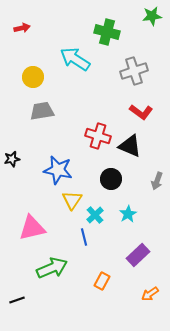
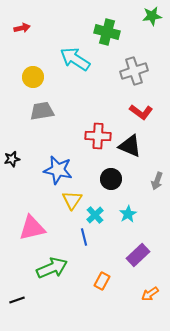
red cross: rotated 15 degrees counterclockwise
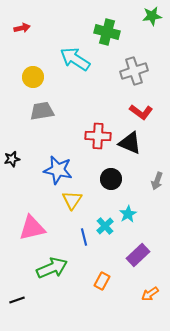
black triangle: moved 3 px up
cyan cross: moved 10 px right, 11 px down
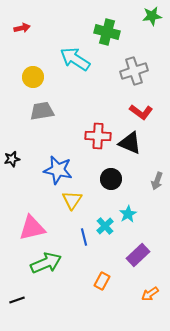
green arrow: moved 6 px left, 5 px up
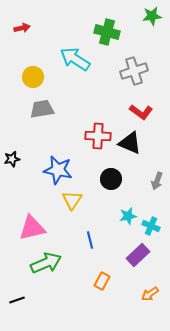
gray trapezoid: moved 2 px up
cyan star: moved 2 px down; rotated 18 degrees clockwise
cyan cross: moved 46 px right; rotated 24 degrees counterclockwise
blue line: moved 6 px right, 3 px down
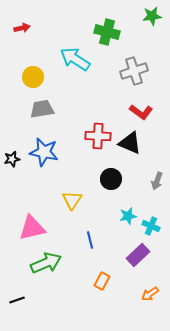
blue star: moved 14 px left, 18 px up
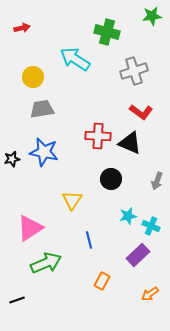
pink triangle: moved 2 px left; rotated 20 degrees counterclockwise
blue line: moved 1 px left
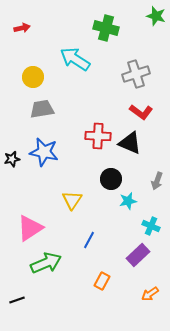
green star: moved 4 px right; rotated 24 degrees clockwise
green cross: moved 1 px left, 4 px up
gray cross: moved 2 px right, 3 px down
cyan star: moved 15 px up
blue line: rotated 42 degrees clockwise
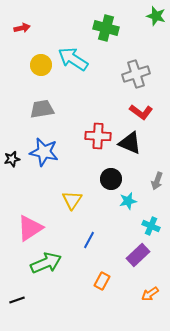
cyan arrow: moved 2 px left
yellow circle: moved 8 px right, 12 px up
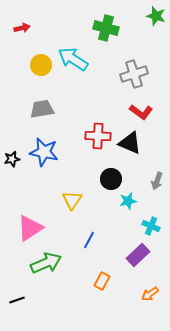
gray cross: moved 2 px left
